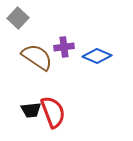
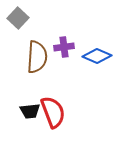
brown semicircle: rotated 60 degrees clockwise
black trapezoid: moved 1 px left, 1 px down
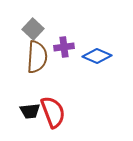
gray square: moved 15 px right, 11 px down
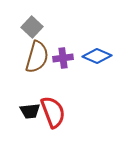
gray square: moved 1 px left, 2 px up
purple cross: moved 1 px left, 11 px down
brown semicircle: rotated 12 degrees clockwise
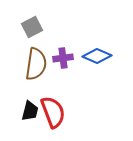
gray square: rotated 20 degrees clockwise
brown semicircle: moved 1 px left, 7 px down; rotated 8 degrees counterclockwise
black trapezoid: rotated 70 degrees counterclockwise
